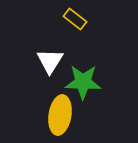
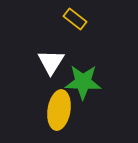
white triangle: moved 1 px right, 1 px down
yellow ellipse: moved 1 px left, 5 px up
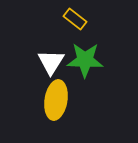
green star: moved 2 px right, 22 px up
yellow ellipse: moved 3 px left, 10 px up
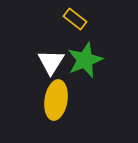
green star: rotated 24 degrees counterclockwise
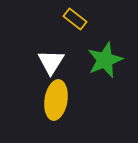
green star: moved 20 px right
